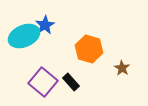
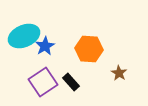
blue star: moved 21 px down
orange hexagon: rotated 12 degrees counterclockwise
brown star: moved 3 px left, 5 px down
purple square: rotated 16 degrees clockwise
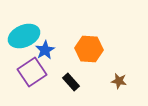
blue star: moved 4 px down
brown star: moved 8 px down; rotated 21 degrees counterclockwise
purple square: moved 11 px left, 10 px up
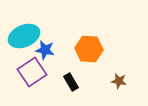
blue star: rotated 30 degrees counterclockwise
black rectangle: rotated 12 degrees clockwise
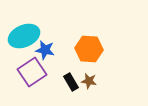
brown star: moved 30 px left
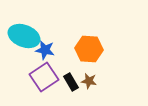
cyan ellipse: rotated 44 degrees clockwise
purple square: moved 12 px right, 5 px down
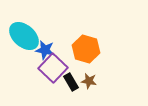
cyan ellipse: rotated 20 degrees clockwise
orange hexagon: moved 3 px left; rotated 12 degrees clockwise
purple square: moved 9 px right, 9 px up; rotated 12 degrees counterclockwise
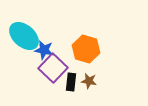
blue star: moved 1 px left
black rectangle: rotated 36 degrees clockwise
